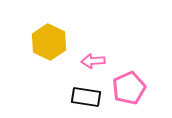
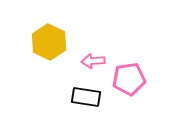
pink pentagon: moved 9 px up; rotated 16 degrees clockwise
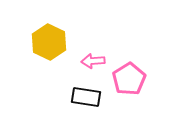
pink pentagon: rotated 24 degrees counterclockwise
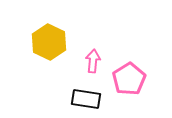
pink arrow: rotated 100 degrees clockwise
black rectangle: moved 2 px down
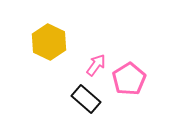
pink arrow: moved 3 px right, 4 px down; rotated 30 degrees clockwise
black rectangle: rotated 32 degrees clockwise
